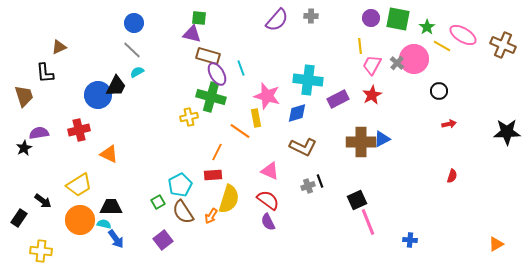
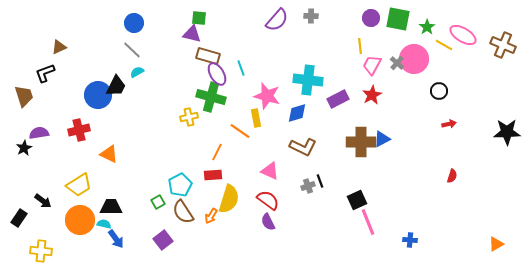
yellow line at (442, 46): moved 2 px right, 1 px up
black L-shape at (45, 73): rotated 75 degrees clockwise
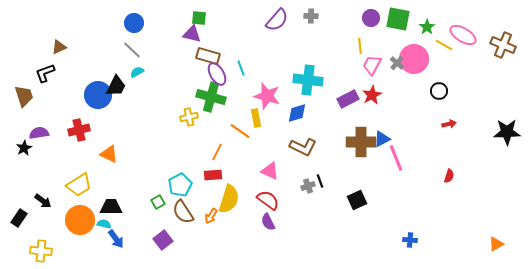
purple rectangle at (338, 99): moved 10 px right
red semicircle at (452, 176): moved 3 px left
pink line at (368, 222): moved 28 px right, 64 px up
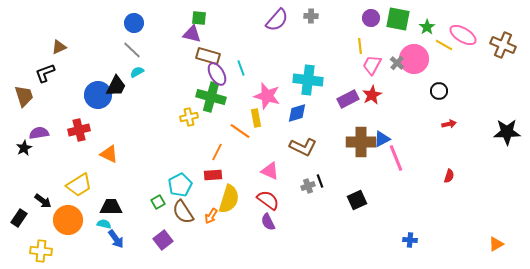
orange circle at (80, 220): moved 12 px left
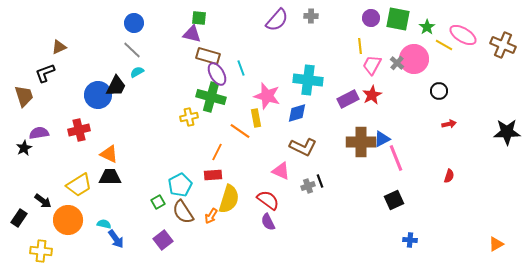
pink triangle at (270, 171): moved 11 px right
black square at (357, 200): moved 37 px right
black trapezoid at (111, 207): moved 1 px left, 30 px up
